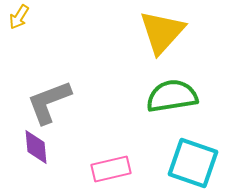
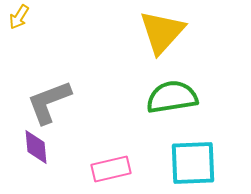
green semicircle: moved 1 px down
cyan square: rotated 21 degrees counterclockwise
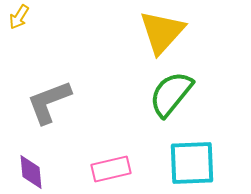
green semicircle: moved 1 px left, 3 px up; rotated 42 degrees counterclockwise
purple diamond: moved 5 px left, 25 px down
cyan square: moved 1 px left
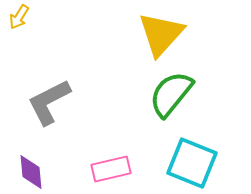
yellow triangle: moved 1 px left, 2 px down
gray L-shape: rotated 6 degrees counterclockwise
cyan square: rotated 24 degrees clockwise
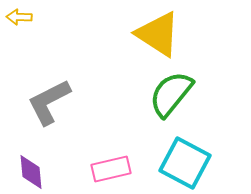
yellow arrow: rotated 60 degrees clockwise
yellow triangle: moved 3 px left; rotated 39 degrees counterclockwise
cyan square: moved 7 px left; rotated 6 degrees clockwise
